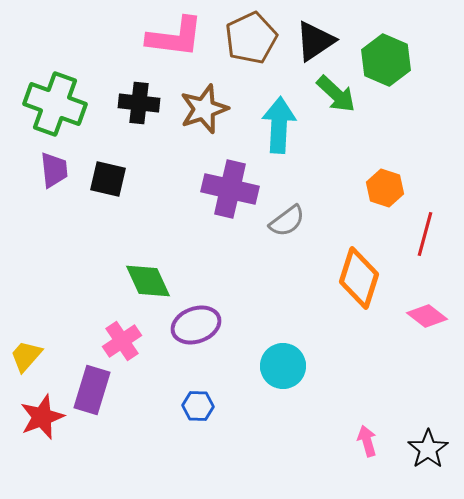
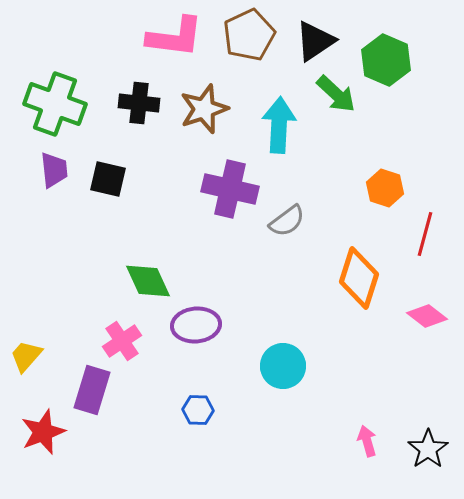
brown pentagon: moved 2 px left, 3 px up
purple ellipse: rotated 15 degrees clockwise
blue hexagon: moved 4 px down
red star: moved 1 px right, 15 px down
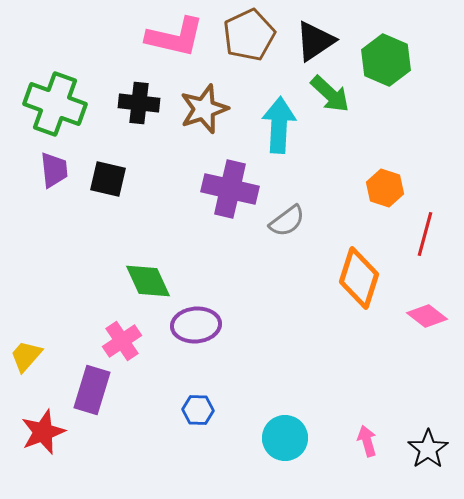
pink L-shape: rotated 6 degrees clockwise
green arrow: moved 6 px left
cyan circle: moved 2 px right, 72 px down
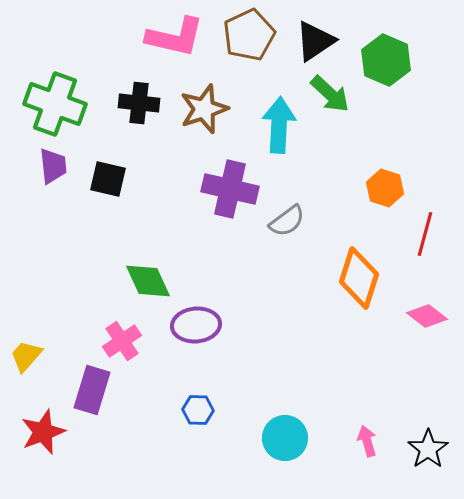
purple trapezoid: moved 1 px left, 4 px up
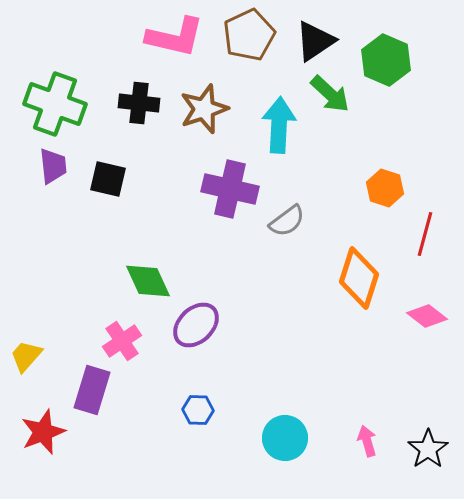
purple ellipse: rotated 39 degrees counterclockwise
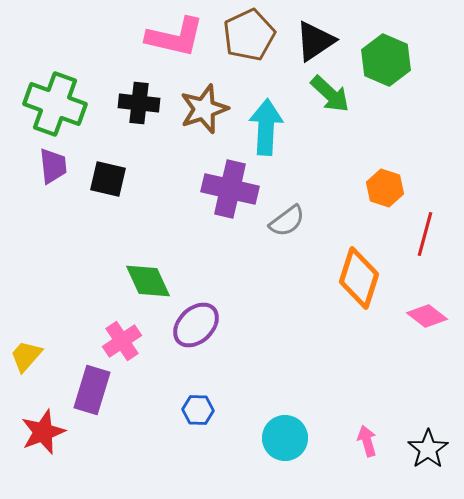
cyan arrow: moved 13 px left, 2 px down
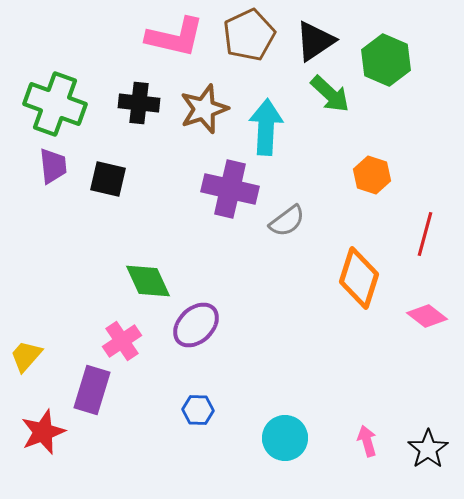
orange hexagon: moved 13 px left, 13 px up
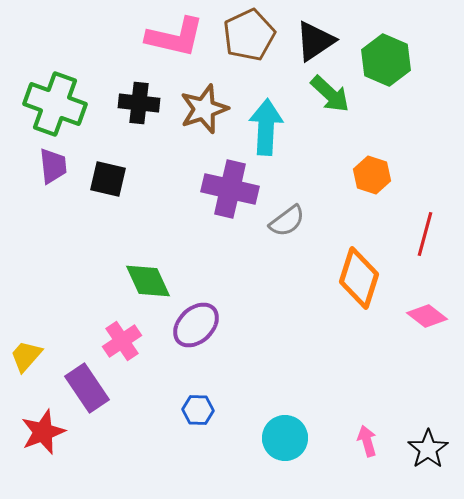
purple rectangle: moved 5 px left, 2 px up; rotated 51 degrees counterclockwise
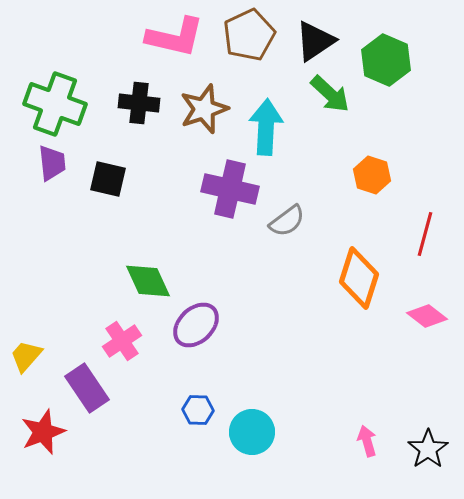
purple trapezoid: moved 1 px left, 3 px up
cyan circle: moved 33 px left, 6 px up
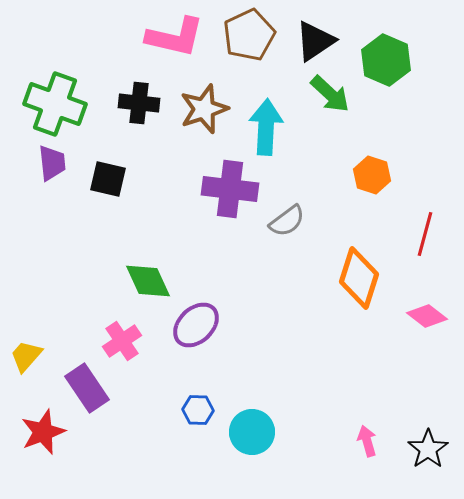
purple cross: rotated 6 degrees counterclockwise
